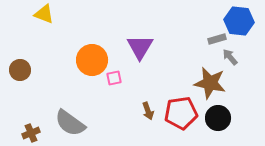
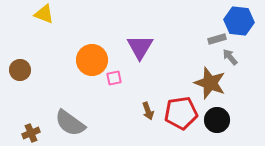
brown star: rotated 8 degrees clockwise
black circle: moved 1 px left, 2 px down
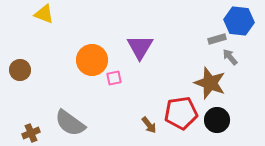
brown arrow: moved 1 px right, 14 px down; rotated 18 degrees counterclockwise
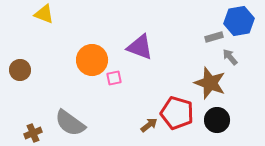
blue hexagon: rotated 16 degrees counterclockwise
gray rectangle: moved 3 px left, 2 px up
purple triangle: rotated 40 degrees counterclockwise
red pentagon: moved 4 px left; rotated 24 degrees clockwise
brown arrow: rotated 90 degrees counterclockwise
brown cross: moved 2 px right
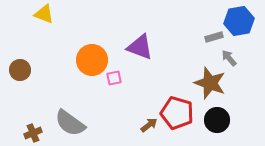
gray arrow: moved 1 px left, 1 px down
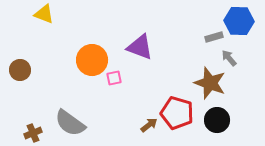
blue hexagon: rotated 12 degrees clockwise
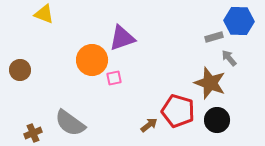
purple triangle: moved 18 px left, 9 px up; rotated 40 degrees counterclockwise
red pentagon: moved 1 px right, 2 px up
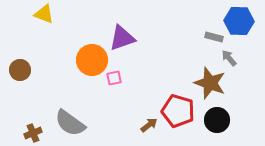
gray rectangle: rotated 30 degrees clockwise
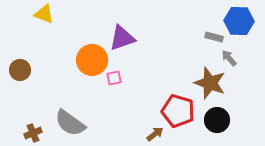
brown arrow: moved 6 px right, 9 px down
